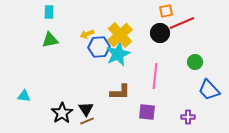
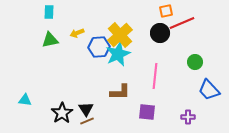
yellow arrow: moved 10 px left, 1 px up
cyan triangle: moved 1 px right, 4 px down
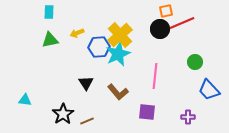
black circle: moved 4 px up
brown L-shape: moved 2 px left; rotated 50 degrees clockwise
black triangle: moved 26 px up
black star: moved 1 px right, 1 px down
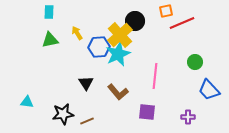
black circle: moved 25 px left, 8 px up
yellow arrow: rotated 80 degrees clockwise
cyan triangle: moved 2 px right, 2 px down
black star: rotated 25 degrees clockwise
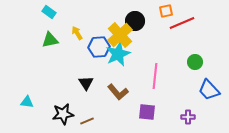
cyan rectangle: rotated 56 degrees counterclockwise
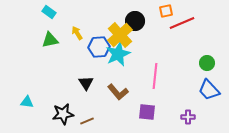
green circle: moved 12 px right, 1 px down
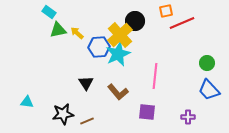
yellow arrow: rotated 16 degrees counterclockwise
green triangle: moved 8 px right, 10 px up
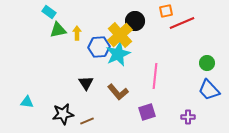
yellow arrow: rotated 48 degrees clockwise
purple square: rotated 24 degrees counterclockwise
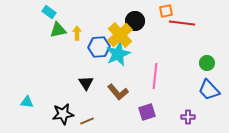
red line: rotated 30 degrees clockwise
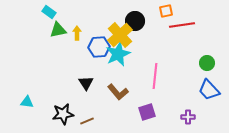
red line: moved 2 px down; rotated 15 degrees counterclockwise
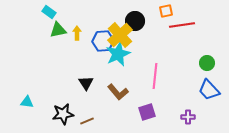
blue hexagon: moved 4 px right, 6 px up
